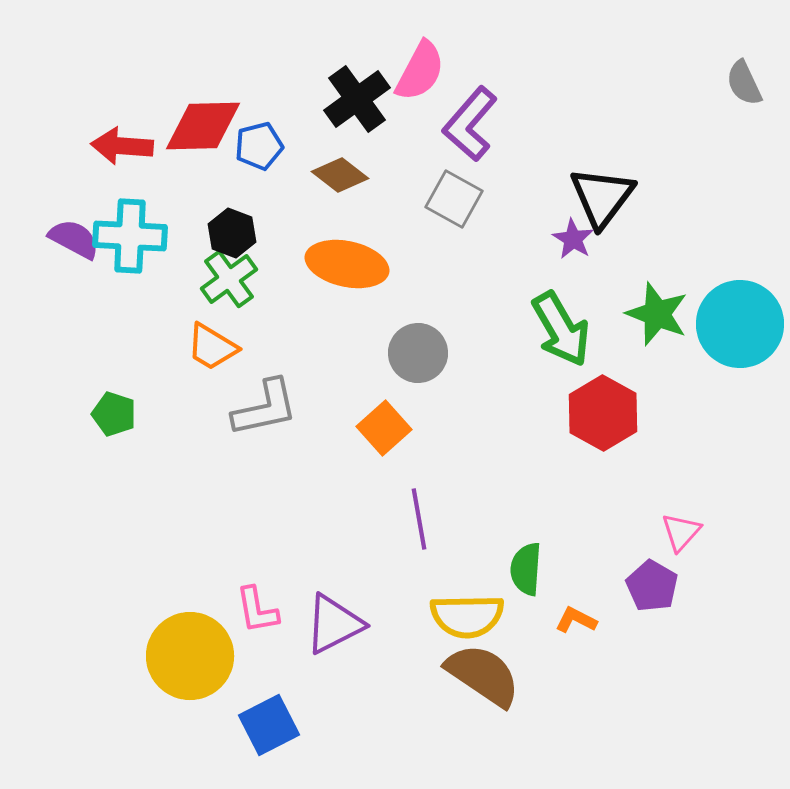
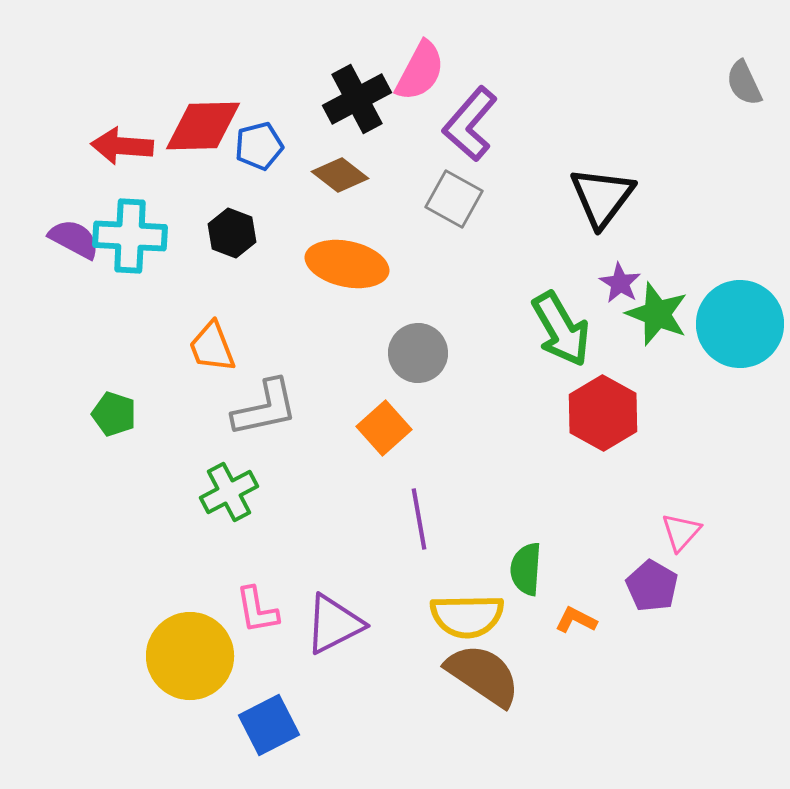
black cross: rotated 8 degrees clockwise
purple star: moved 47 px right, 44 px down
green cross: moved 213 px down; rotated 8 degrees clockwise
orange trapezoid: rotated 38 degrees clockwise
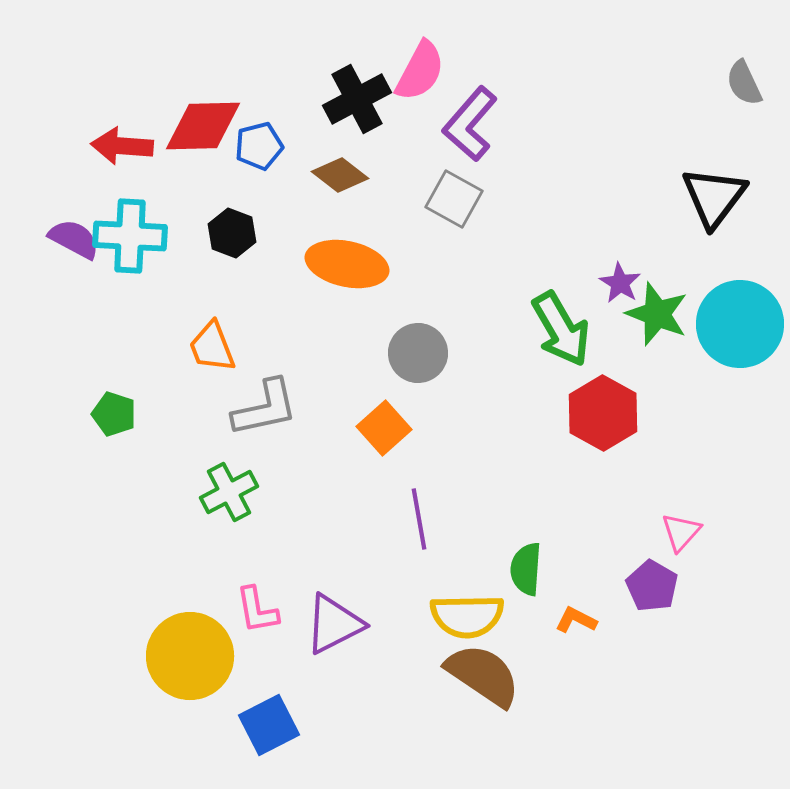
black triangle: moved 112 px right
